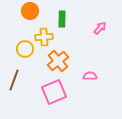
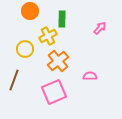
yellow cross: moved 4 px right, 1 px up; rotated 24 degrees counterclockwise
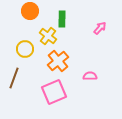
yellow cross: rotated 24 degrees counterclockwise
brown line: moved 2 px up
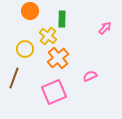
pink arrow: moved 5 px right
orange cross: moved 3 px up
pink semicircle: rotated 24 degrees counterclockwise
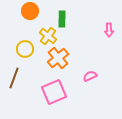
pink arrow: moved 4 px right, 2 px down; rotated 136 degrees clockwise
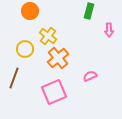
green rectangle: moved 27 px right, 8 px up; rotated 14 degrees clockwise
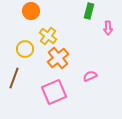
orange circle: moved 1 px right
pink arrow: moved 1 px left, 2 px up
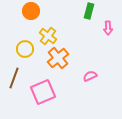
pink square: moved 11 px left
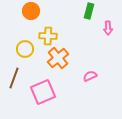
yellow cross: rotated 36 degrees counterclockwise
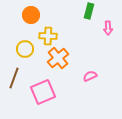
orange circle: moved 4 px down
